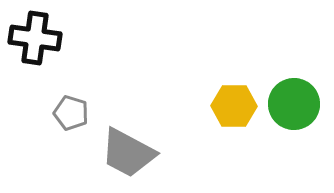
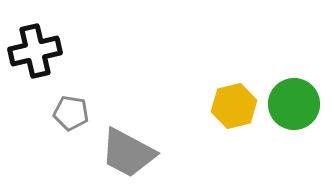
black cross: moved 13 px down; rotated 21 degrees counterclockwise
yellow hexagon: rotated 15 degrees counterclockwise
gray pentagon: rotated 8 degrees counterclockwise
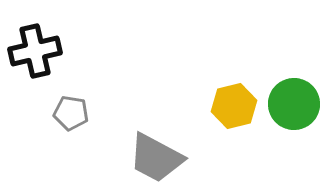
gray trapezoid: moved 28 px right, 5 px down
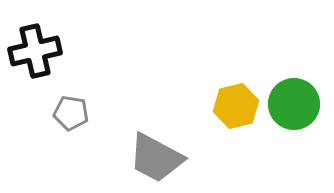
yellow hexagon: moved 2 px right
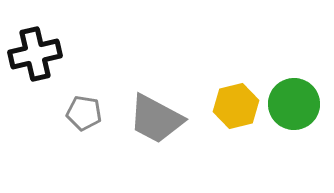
black cross: moved 3 px down
gray pentagon: moved 13 px right
gray trapezoid: moved 39 px up
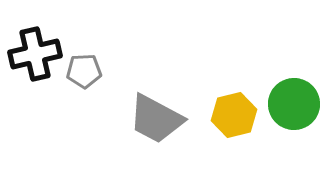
yellow hexagon: moved 2 px left, 9 px down
gray pentagon: moved 42 px up; rotated 12 degrees counterclockwise
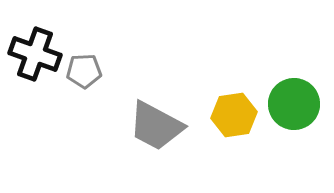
black cross: rotated 33 degrees clockwise
yellow hexagon: rotated 6 degrees clockwise
gray trapezoid: moved 7 px down
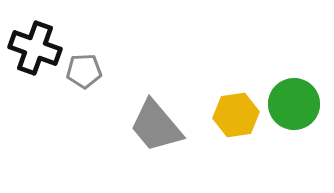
black cross: moved 6 px up
yellow hexagon: moved 2 px right
gray trapezoid: rotated 22 degrees clockwise
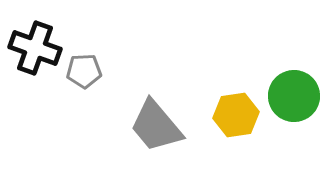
green circle: moved 8 px up
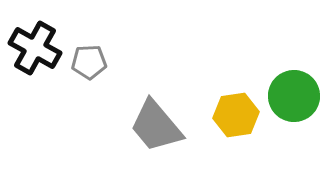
black cross: rotated 9 degrees clockwise
gray pentagon: moved 5 px right, 9 px up
